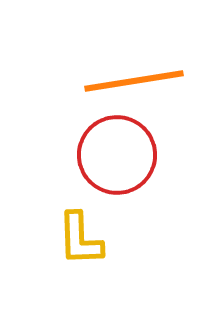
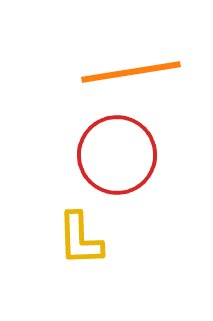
orange line: moved 3 px left, 9 px up
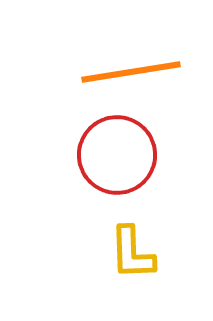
yellow L-shape: moved 52 px right, 14 px down
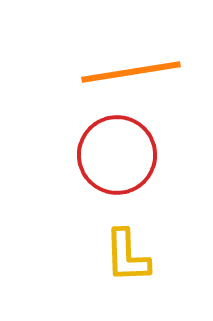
yellow L-shape: moved 5 px left, 3 px down
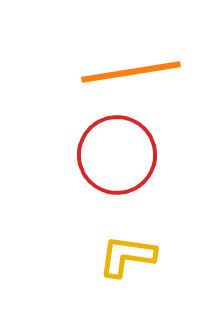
yellow L-shape: rotated 100 degrees clockwise
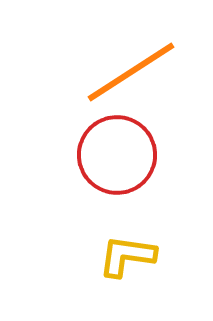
orange line: rotated 24 degrees counterclockwise
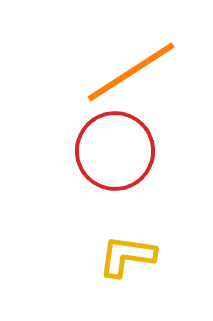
red circle: moved 2 px left, 4 px up
